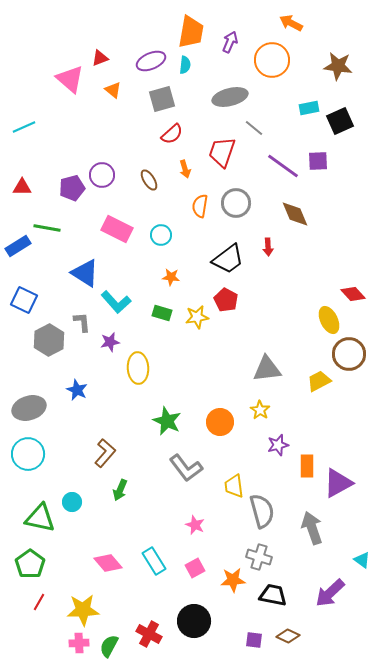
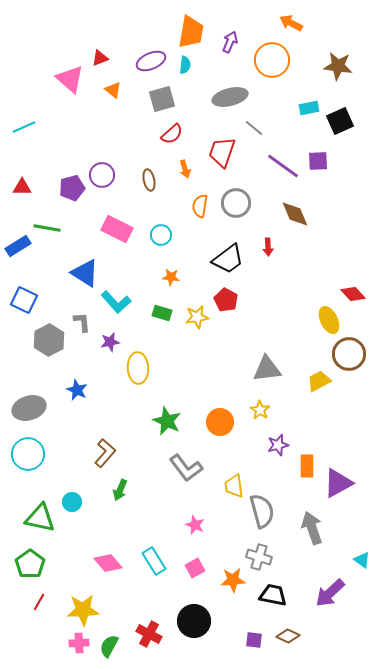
brown ellipse at (149, 180): rotated 20 degrees clockwise
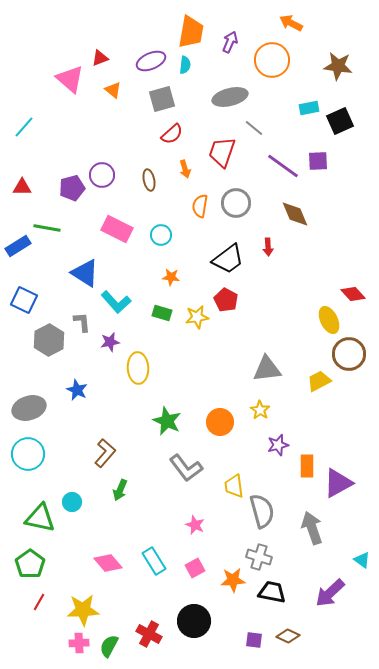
cyan line at (24, 127): rotated 25 degrees counterclockwise
black trapezoid at (273, 595): moved 1 px left, 3 px up
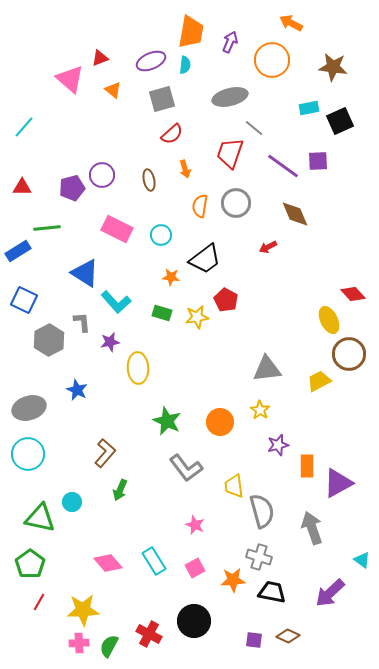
brown star at (338, 66): moved 5 px left, 1 px down
red trapezoid at (222, 152): moved 8 px right, 1 px down
green line at (47, 228): rotated 16 degrees counterclockwise
blue rectangle at (18, 246): moved 5 px down
red arrow at (268, 247): rotated 66 degrees clockwise
black trapezoid at (228, 259): moved 23 px left
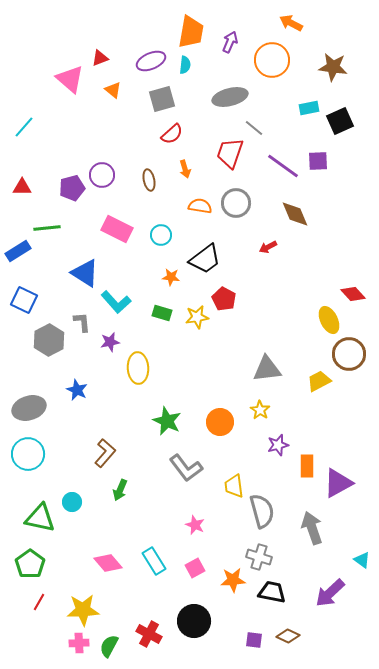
orange semicircle at (200, 206): rotated 90 degrees clockwise
red pentagon at (226, 300): moved 2 px left, 1 px up
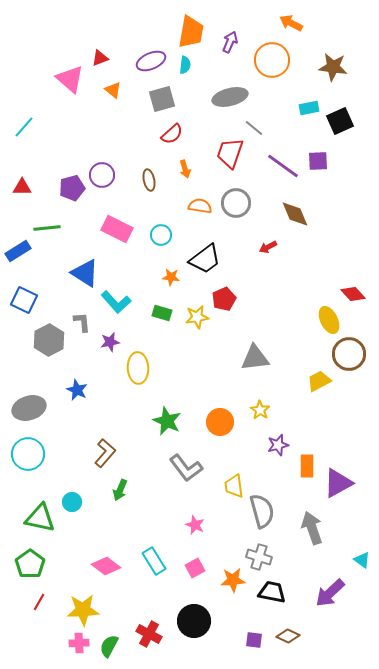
red pentagon at (224, 299): rotated 20 degrees clockwise
gray triangle at (267, 369): moved 12 px left, 11 px up
pink diamond at (108, 563): moved 2 px left, 3 px down; rotated 12 degrees counterclockwise
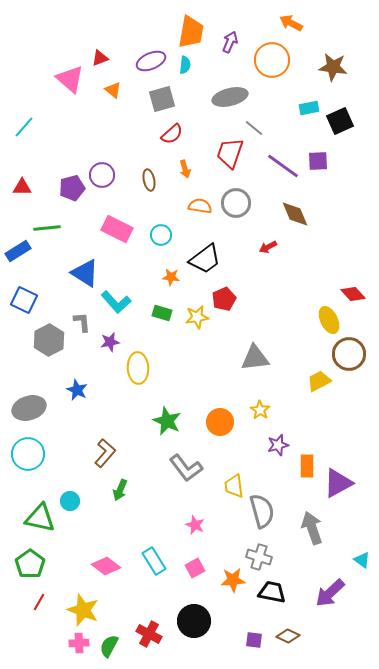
cyan circle at (72, 502): moved 2 px left, 1 px up
yellow star at (83, 610): rotated 24 degrees clockwise
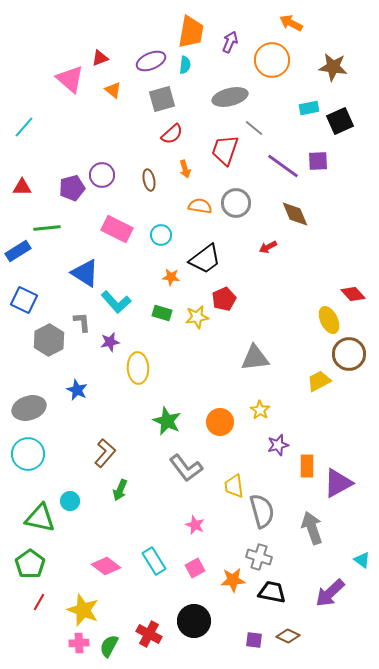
red trapezoid at (230, 153): moved 5 px left, 3 px up
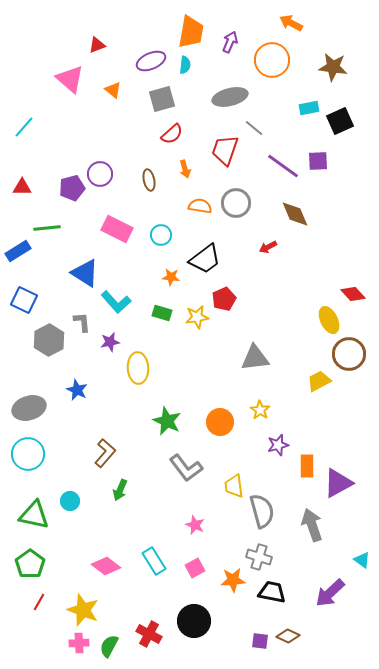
red triangle at (100, 58): moved 3 px left, 13 px up
purple circle at (102, 175): moved 2 px left, 1 px up
green triangle at (40, 518): moved 6 px left, 3 px up
gray arrow at (312, 528): moved 3 px up
purple square at (254, 640): moved 6 px right, 1 px down
